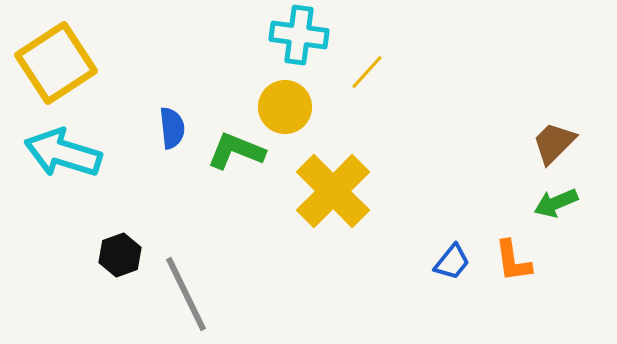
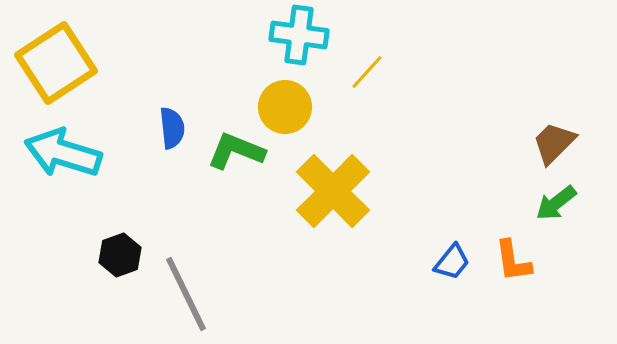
green arrow: rotated 15 degrees counterclockwise
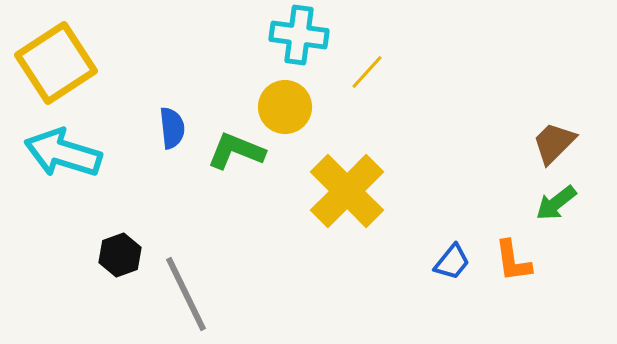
yellow cross: moved 14 px right
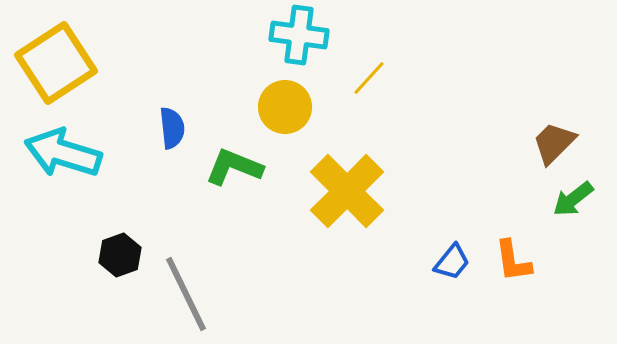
yellow line: moved 2 px right, 6 px down
green L-shape: moved 2 px left, 16 px down
green arrow: moved 17 px right, 4 px up
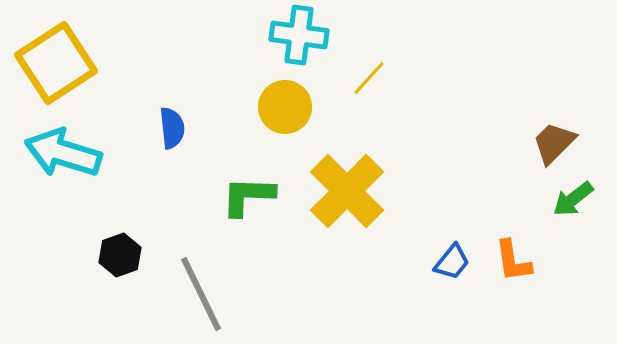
green L-shape: moved 14 px right, 29 px down; rotated 20 degrees counterclockwise
gray line: moved 15 px right
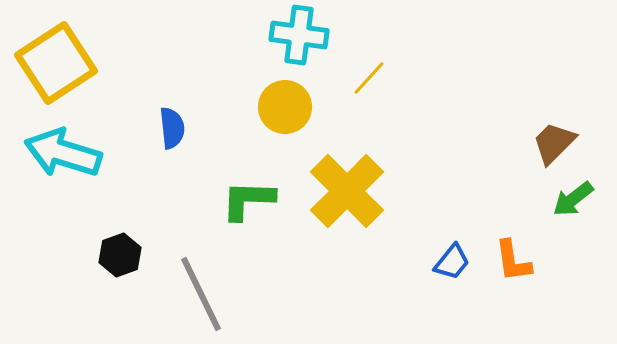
green L-shape: moved 4 px down
